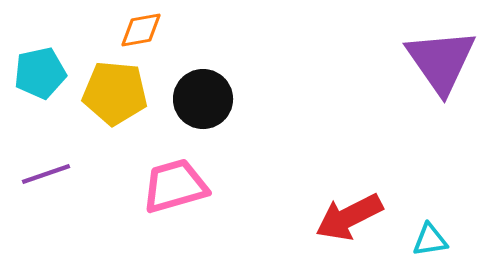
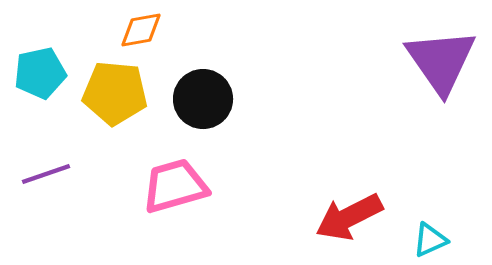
cyan triangle: rotated 15 degrees counterclockwise
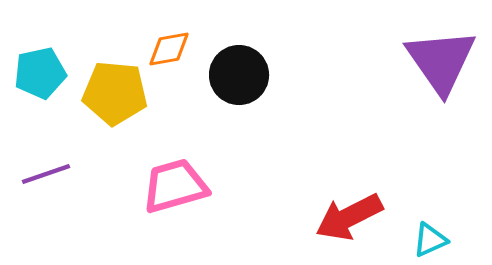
orange diamond: moved 28 px right, 19 px down
black circle: moved 36 px right, 24 px up
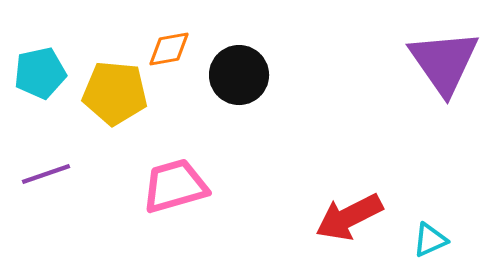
purple triangle: moved 3 px right, 1 px down
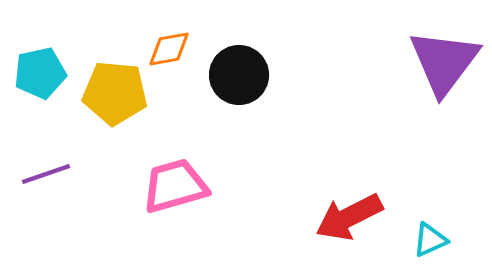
purple triangle: rotated 12 degrees clockwise
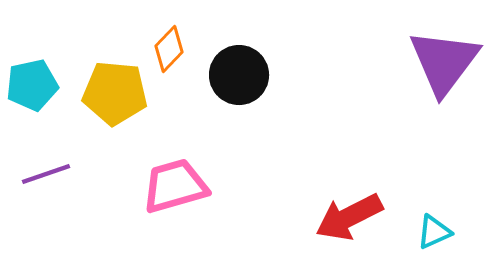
orange diamond: rotated 36 degrees counterclockwise
cyan pentagon: moved 8 px left, 12 px down
cyan triangle: moved 4 px right, 8 px up
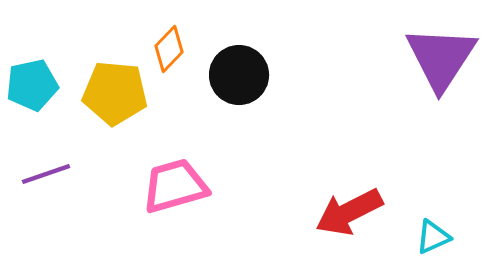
purple triangle: moved 3 px left, 4 px up; rotated 4 degrees counterclockwise
red arrow: moved 5 px up
cyan triangle: moved 1 px left, 5 px down
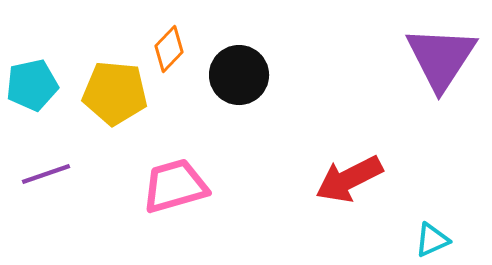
red arrow: moved 33 px up
cyan triangle: moved 1 px left, 3 px down
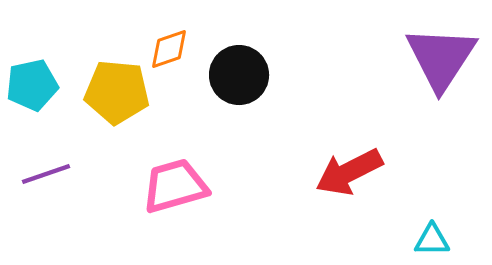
orange diamond: rotated 27 degrees clockwise
yellow pentagon: moved 2 px right, 1 px up
red arrow: moved 7 px up
cyan triangle: rotated 24 degrees clockwise
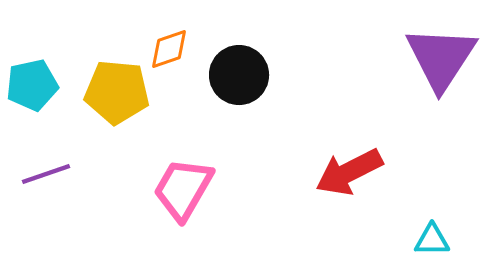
pink trapezoid: moved 8 px right, 3 px down; rotated 44 degrees counterclockwise
